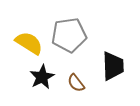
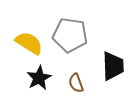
gray pentagon: moved 1 px right; rotated 16 degrees clockwise
black star: moved 3 px left, 1 px down
brown semicircle: rotated 18 degrees clockwise
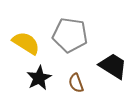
yellow semicircle: moved 3 px left
black trapezoid: rotated 56 degrees counterclockwise
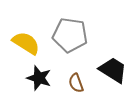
black trapezoid: moved 4 px down
black star: rotated 25 degrees counterclockwise
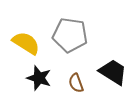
black trapezoid: moved 2 px down
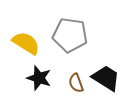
black trapezoid: moved 7 px left, 6 px down
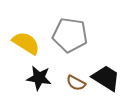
black star: rotated 10 degrees counterclockwise
brown semicircle: rotated 42 degrees counterclockwise
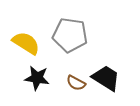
black star: moved 2 px left
